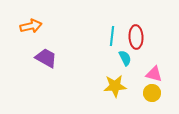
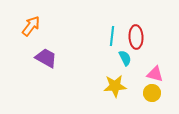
orange arrow: rotated 40 degrees counterclockwise
pink triangle: moved 1 px right
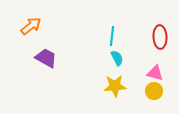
orange arrow: rotated 15 degrees clockwise
red ellipse: moved 24 px right
cyan semicircle: moved 8 px left
pink triangle: moved 1 px up
yellow circle: moved 2 px right, 2 px up
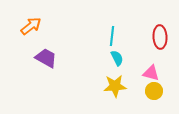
pink triangle: moved 4 px left
